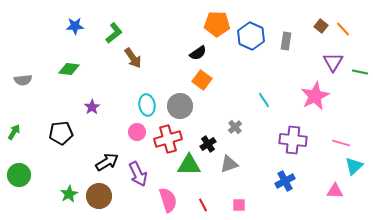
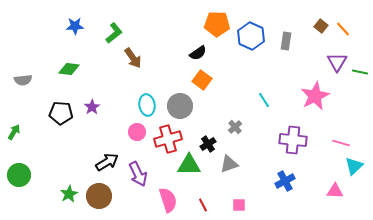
purple triangle: moved 4 px right
black pentagon: moved 20 px up; rotated 10 degrees clockwise
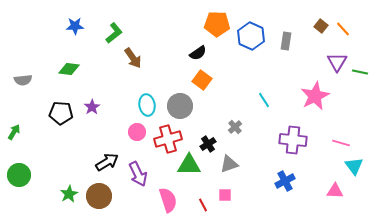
cyan triangle: rotated 24 degrees counterclockwise
pink square: moved 14 px left, 10 px up
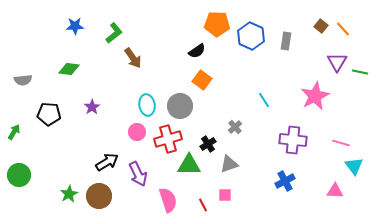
black semicircle: moved 1 px left, 2 px up
black pentagon: moved 12 px left, 1 px down
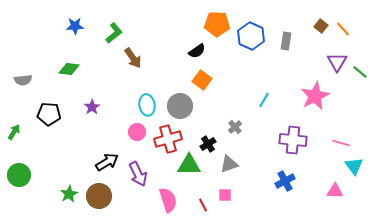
green line: rotated 28 degrees clockwise
cyan line: rotated 63 degrees clockwise
